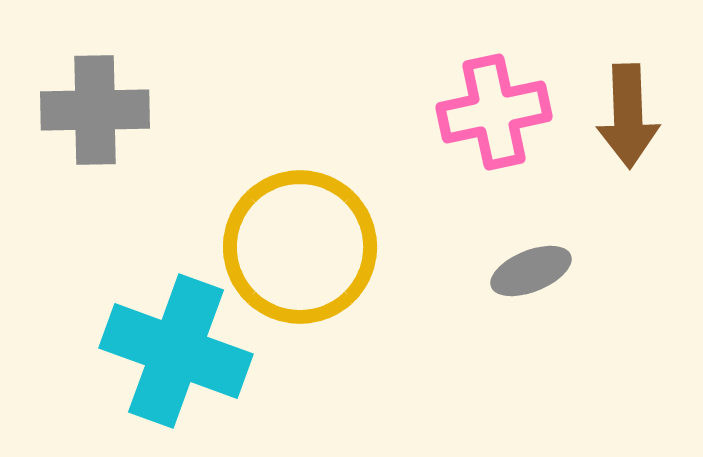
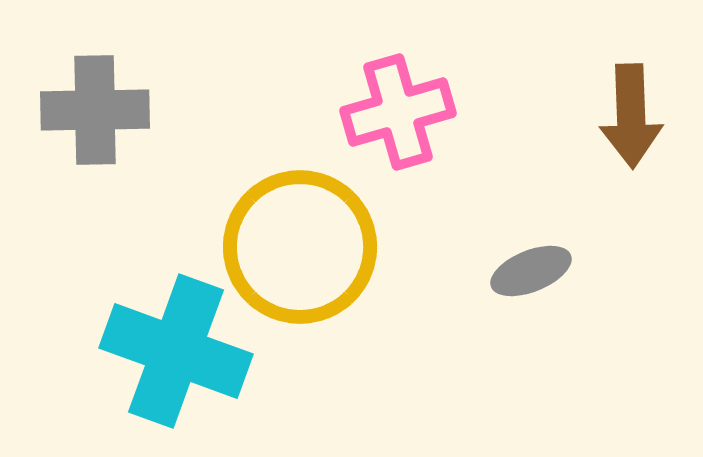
pink cross: moved 96 px left; rotated 4 degrees counterclockwise
brown arrow: moved 3 px right
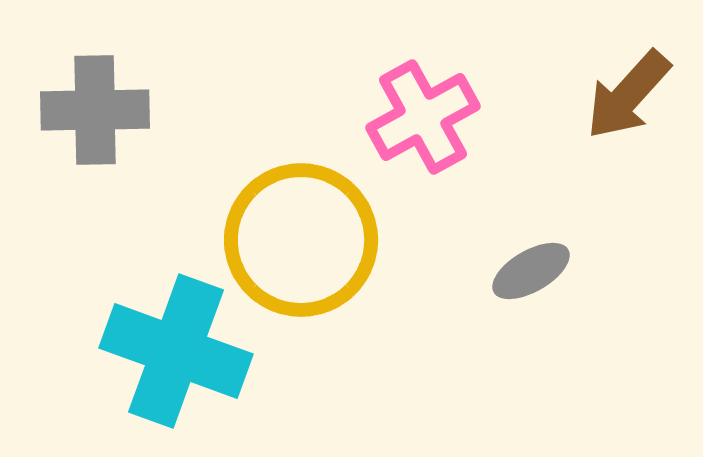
pink cross: moved 25 px right, 5 px down; rotated 13 degrees counterclockwise
brown arrow: moved 3 px left, 21 px up; rotated 44 degrees clockwise
yellow circle: moved 1 px right, 7 px up
gray ellipse: rotated 8 degrees counterclockwise
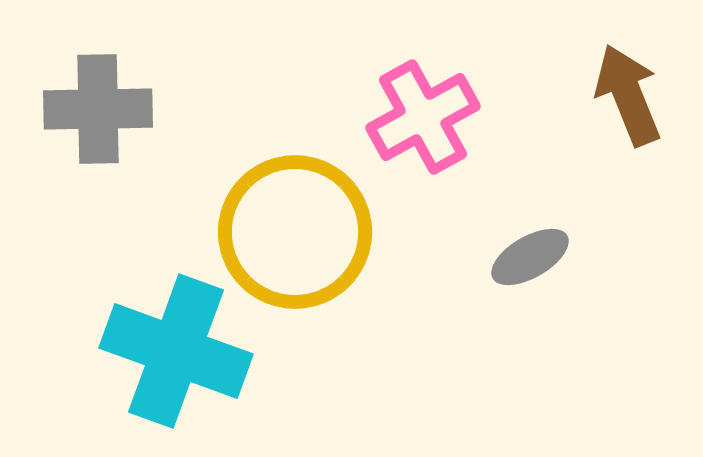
brown arrow: rotated 116 degrees clockwise
gray cross: moved 3 px right, 1 px up
yellow circle: moved 6 px left, 8 px up
gray ellipse: moved 1 px left, 14 px up
